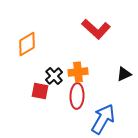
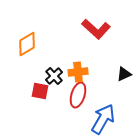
red ellipse: moved 1 px right, 1 px up; rotated 15 degrees clockwise
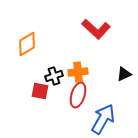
black cross: rotated 24 degrees clockwise
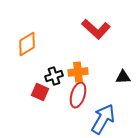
black triangle: moved 1 px left, 3 px down; rotated 21 degrees clockwise
red square: moved 1 px down; rotated 12 degrees clockwise
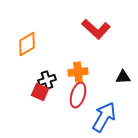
black cross: moved 7 px left, 4 px down
blue arrow: moved 1 px right, 2 px up
